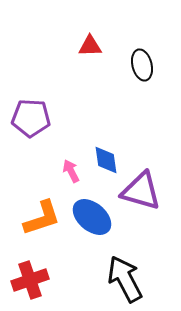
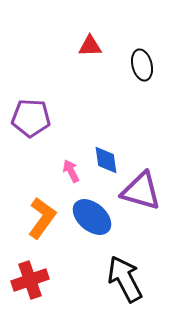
orange L-shape: rotated 36 degrees counterclockwise
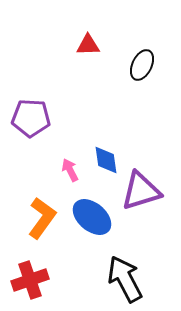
red triangle: moved 2 px left, 1 px up
black ellipse: rotated 40 degrees clockwise
pink arrow: moved 1 px left, 1 px up
purple triangle: rotated 33 degrees counterclockwise
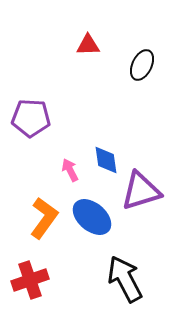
orange L-shape: moved 2 px right
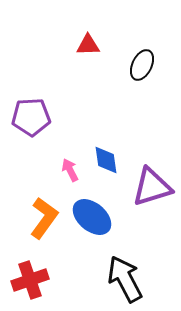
purple pentagon: moved 1 px up; rotated 6 degrees counterclockwise
purple triangle: moved 11 px right, 4 px up
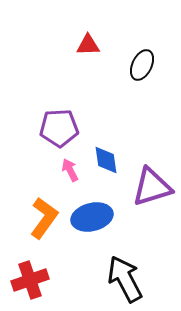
purple pentagon: moved 28 px right, 11 px down
blue ellipse: rotated 54 degrees counterclockwise
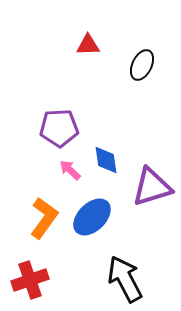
pink arrow: rotated 20 degrees counterclockwise
blue ellipse: rotated 30 degrees counterclockwise
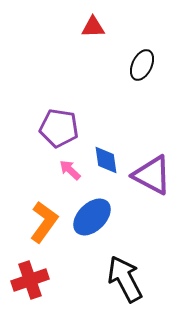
red triangle: moved 5 px right, 18 px up
purple pentagon: rotated 12 degrees clockwise
purple triangle: moved 12 px up; rotated 45 degrees clockwise
orange L-shape: moved 4 px down
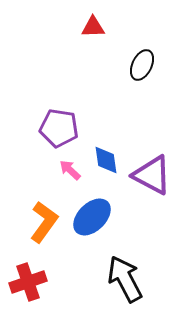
red cross: moved 2 px left, 2 px down
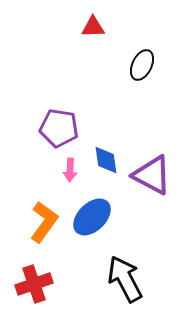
pink arrow: rotated 130 degrees counterclockwise
red cross: moved 6 px right, 2 px down
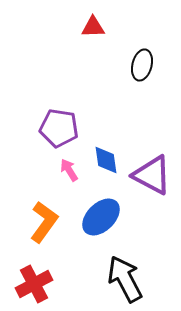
black ellipse: rotated 12 degrees counterclockwise
pink arrow: moved 1 px left; rotated 145 degrees clockwise
blue ellipse: moved 9 px right
red cross: rotated 9 degrees counterclockwise
